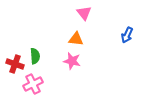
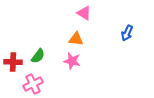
pink triangle: rotated 21 degrees counterclockwise
blue arrow: moved 2 px up
green semicircle: moved 3 px right; rotated 42 degrees clockwise
red cross: moved 2 px left, 2 px up; rotated 18 degrees counterclockwise
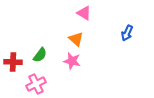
orange triangle: rotated 35 degrees clockwise
green semicircle: moved 2 px right, 1 px up
pink cross: moved 3 px right
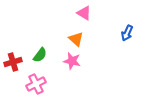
red cross: rotated 18 degrees counterclockwise
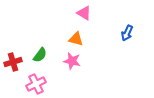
orange triangle: rotated 28 degrees counterclockwise
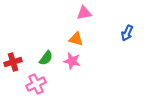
pink triangle: rotated 42 degrees counterclockwise
green semicircle: moved 6 px right, 3 px down
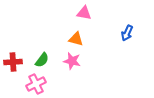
pink triangle: rotated 21 degrees clockwise
green semicircle: moved 4 px left, 2 px down
red cross: rotated 12 degrees clockwise
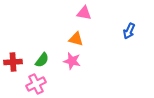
blue arrow: moved 2 px right, 2 px up
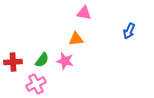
orange triangle: rotated 21 degrees counterclockwise
pink star: moved 7 px left
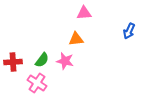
pink triangle: rotated 14 degrees counterclockwise
pink cross: moved 1 px right, 1 px up; rotated 30 degrees counterclockwise
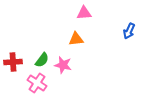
pink star: moved 2 px left, 4 px down
